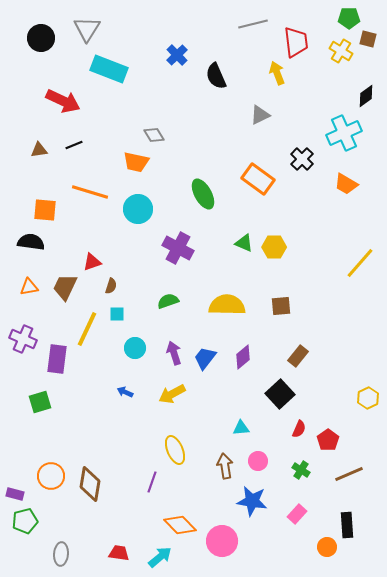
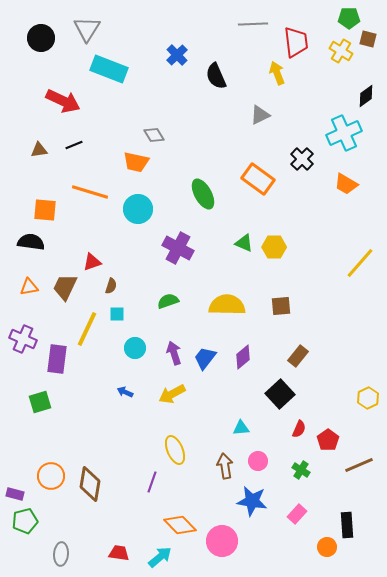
gray line at (253, 24): rotated 12 degrees clockwise
brown line at (349, 474): moved 10 px right, 9 px up
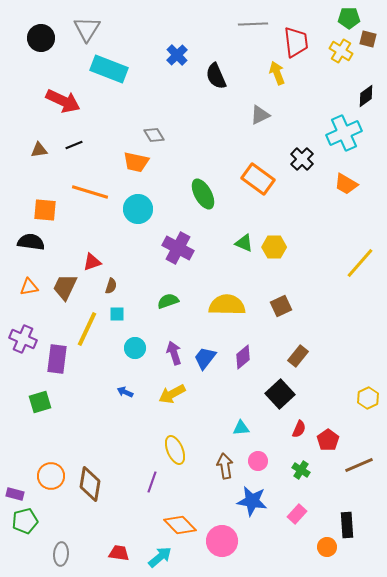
brown square at (281, 306): rotated 20 degrees counterclockwise
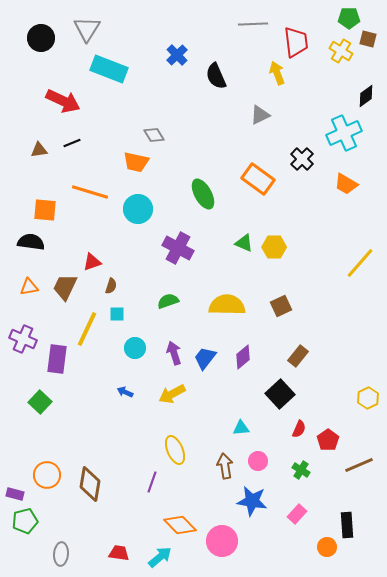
black line at (74, 145): moved 2 px left, 2 px up
green square at (40, 402): rotated 30 degrees counterclockwise
orange circle at (51, 476): moved 4 px left, 1 px up
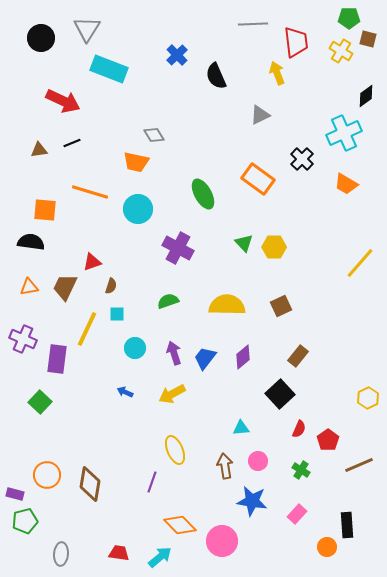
green triangle at (244, 243): rotated 24 degrees clockwise
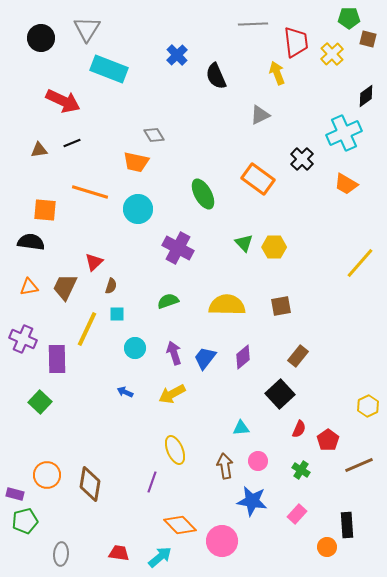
yellow cross at (341, 51): moved 9 px left, 3 px down; rotated 15 degrees clockwise
red triangle at (92, 262): moved 2 px right; rotated 24 degrees counterclockwise
brown square at (281, 306): rotated 15 degrees clockwise
purple rectangle at (57, 359): rotated 8 degrees counterclockwise
yellow hexagon at (368, 398): moved 8 px down
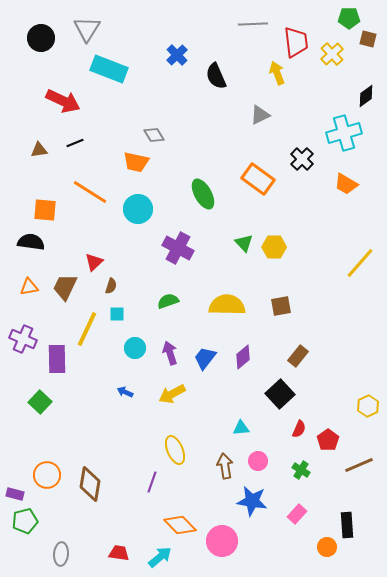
cyan cross at (344, 133): rotated 8 degrees clockwise
black line at (72, 143): moved 3 px right
orange line at (90, 192): rotated 15 degrees clockwise
purple arrow at (174, 353): moved 4 px left
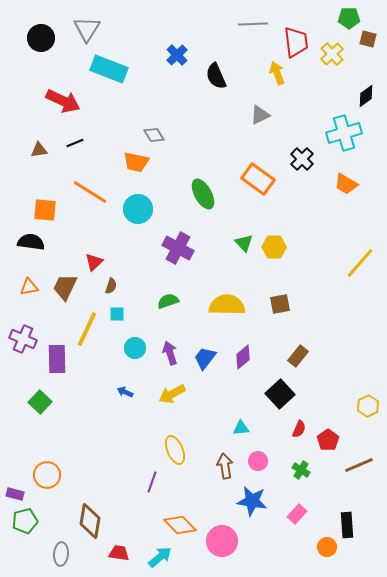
brown square at (281, 306): moved 1 px left, 2 px up
brown diamond at (90, 484): moved 37 px down
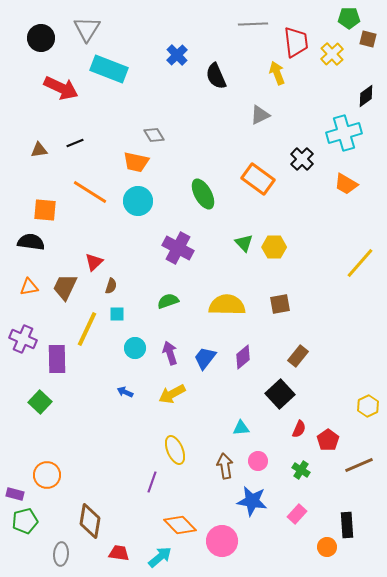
red arrow at (63, 101): moved 2 px left, 13 px up
cyan circle at (138, 209): moved 8 px up
